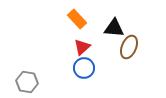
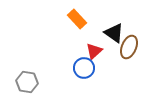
black triangle: moved 5 px down; rotated 30 degrees clockwise
red triangle: moved 12 px right, 4 px down
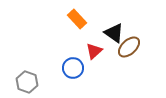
brown ellipse: rotated 25 degrees clockwise
blue circle: moved 11 px left
gray hexagon: rotated 10 degrees clockwise
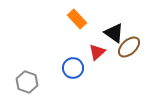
red triangle: moved 3 px right, 1 px down
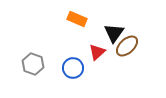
orange rectangle: rotated 24 degrees counterclockwise
black triangle: rotated 30 degrees clockwise
brown ellipse: moved 2 px left, 1 px up
gray hexagon: moved 6 px right, 18 px up
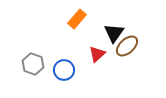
orange rectangle: rotated 72 degrees counterclockwise
red triangle: moved 2 px down
blue circle: moved 9 px left, 2 px down
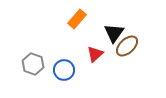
red triangle: moved 2 px left
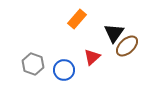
red triangle: moved 3 px left, 3 px down
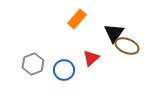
brown ellipse: rotated 65 degrees clockwise
red triangle: moved 1 px left, 1 px down
gray hexagon: rotated 20 degrees clockwise
